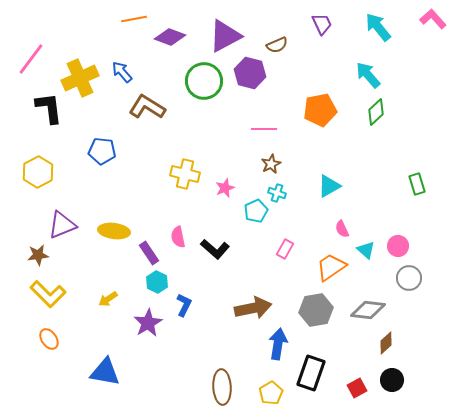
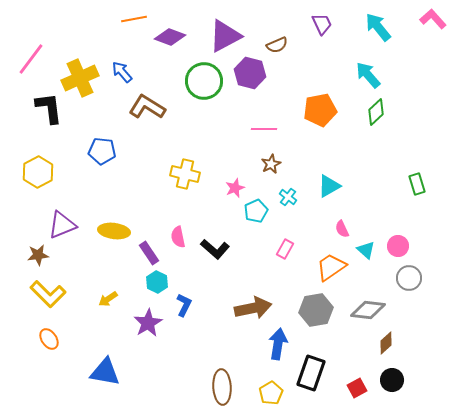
pink star at (225, 188): moved 10 px right
cyan cross at (277, 193): moved 11 px right, 4 px down; rotated 18 degrees clockwise
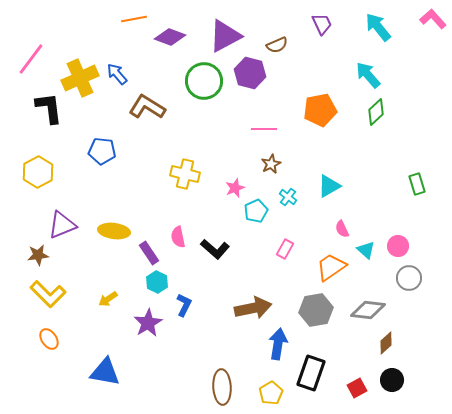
blue arrow at (122, 72): moved 5 px left, 2 px down
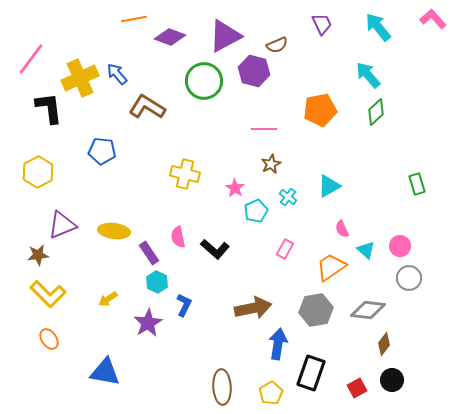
purple hexagon at (250, 73): moved 4 px right, 2 px up
pink star at (235, 188): rotated 18 degrees counterclockwise
pink circle at (398, 246): moved 2 px right
brown diamond at (386, 343): moved 2 px left, 1 px down; rotated 10 degrees counterclockwise
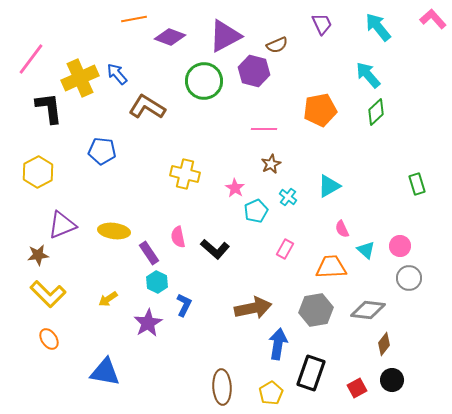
orange trapezoid at (331, 267): rotated 32 degrees clockwise
